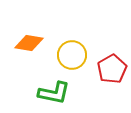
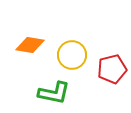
orange diamond: moved 1 px right, 2 px down
red pentagon: rotated 16 degrees clockwise
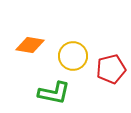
yellow circle: moved 1 px right, 1 px down
red pentagon: moved 1 px left
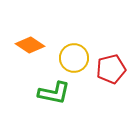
orange diamond: rotated 24 degrees clockwise
yellow circle: moved 1 px right, 2 px down
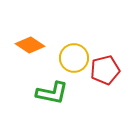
red pentagon: moved 6 px left, 1 px down
green L-shape: moved 2 px left
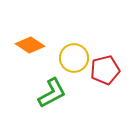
green L-shape: rotated 40 degrees counterclockwise
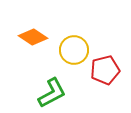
orange diamond: moved 3 px right, 8 px up
yellow circle: moved 8 px up
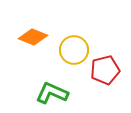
orange diamond: rotated 12 degrees counterclockwise
green L-shape: rotated 128 degrees counterclockwise
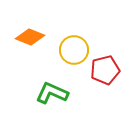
orange diamond: moved 3 px left
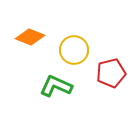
red pentagon: moved 6 px right, 3 px down
green L-shape: moved 4 px right, 7 px up
